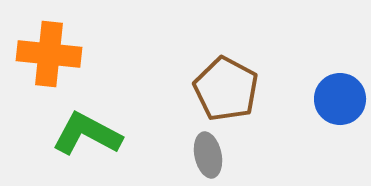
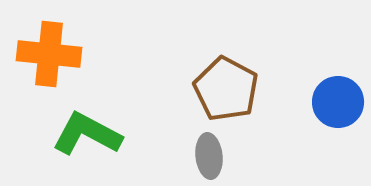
blue circle: moved 2 px left, 3 px down
gray ellipse: moved 1 px right, 1 px down; rotated 6 degrees clockwise
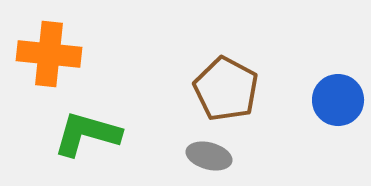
blue circle: moved 2 px up
green L-shape: rotated 12 degrees counterclockwise
gray ellipse: rotated 69 degrees counterclockwise
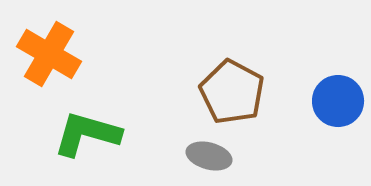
orange cross: rotated 24 degrees clockwise
brown pentagon: moved 6 px right, 3 px down
blue circle: moved 1 px down
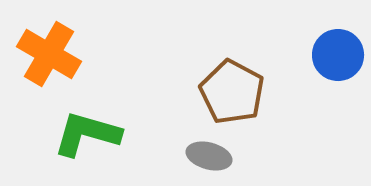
blue circle: moved 46 px up
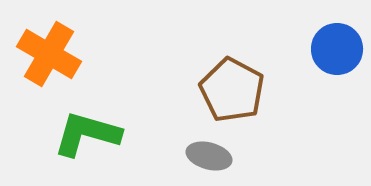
blue circle: moved 1 px left, 6 px up
brown pentagon: moved 2 px up
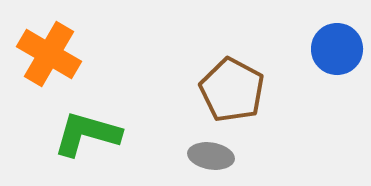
gray ellipse: moved 2 px right; rotated 6 degrees counterclockwise
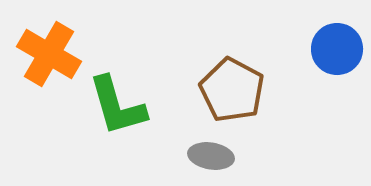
green L-shape: moved 30 px right, 28 px up; rotated 122 degrees counterclockwise
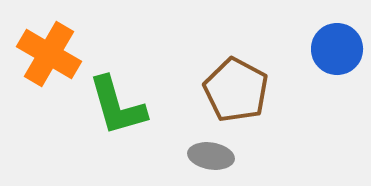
brown pentagon: moved 4 px right
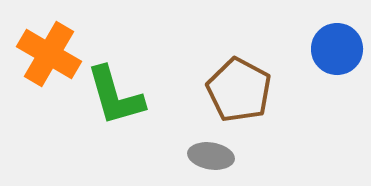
brown pentagon: moved 3 px right
green L-shape: moved 2 px left, 10 px up
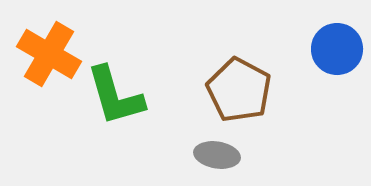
gray ellipse: moved 6 px right, 1 px up
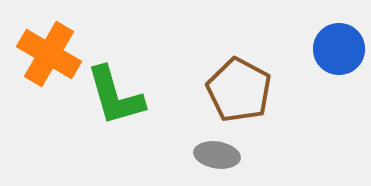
blue circle: moved 2 px right
